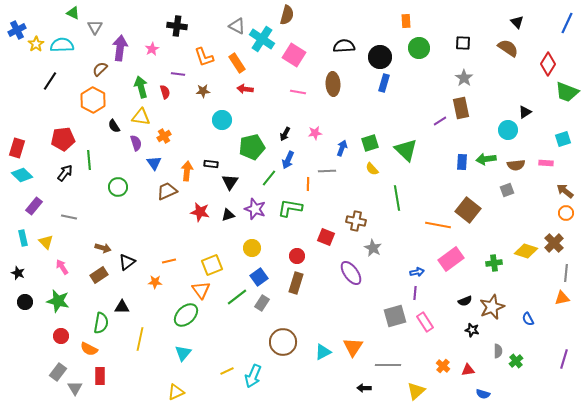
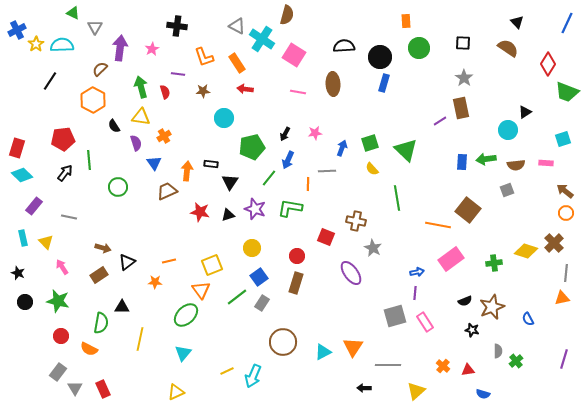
cyan circle at (222, 120): moved 2 px right, 2 px up
red rectangle at (100, 376): moved 3 px right, 13 px down; rotated 24 degrees counterclockwise
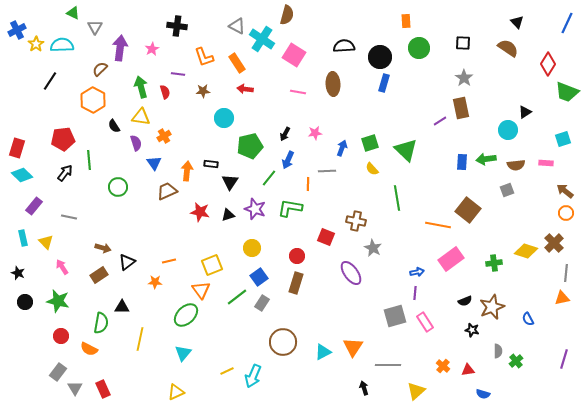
green pentagon at (252, 147): moved 2 px left, 1 px up
black arrow at (364, 388): rotated 72 degrees clockwise
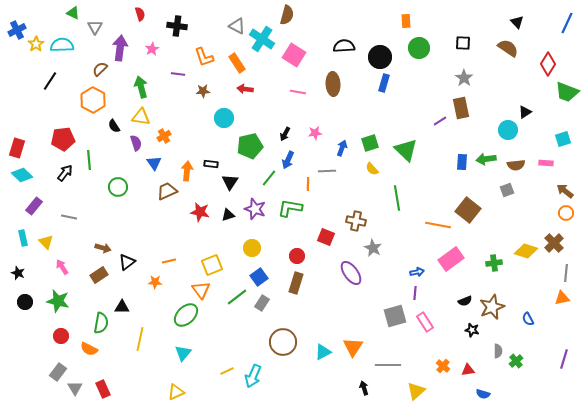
red semicircle at (165, 92): moved 25 px left, 78 px up
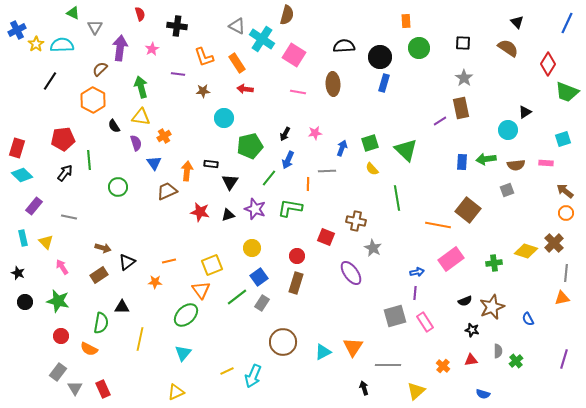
red triangle at (468, 370): moved 3 px right, 10 px up
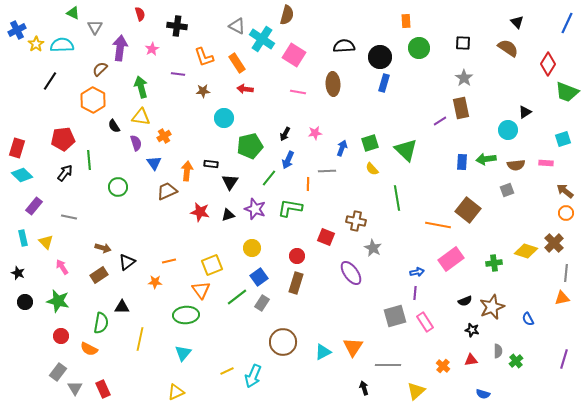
green ellipse at (186, 315): rotated 40 degrees clockwise
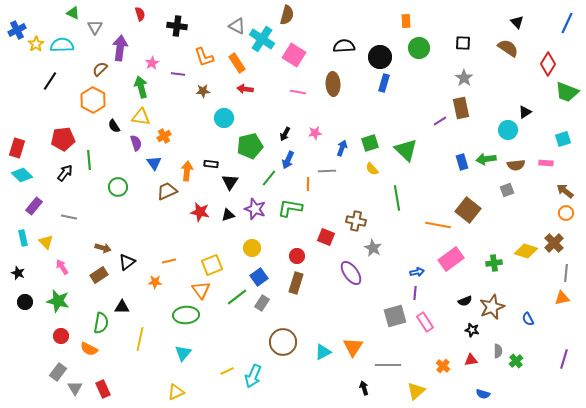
pink star at (152, 49): moved 14 px down
blue rectangle at (462, 162): rotated 21 degrees counterclockwise
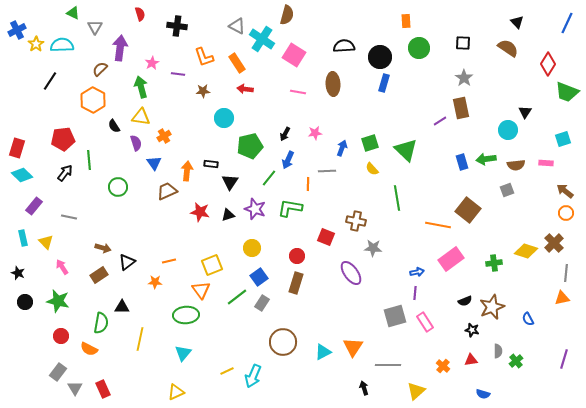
black triangle at (525, 112): rotated 24 degrees counterclockwise
gray star at (373, 248): rotated 24 degrees counterclockwise
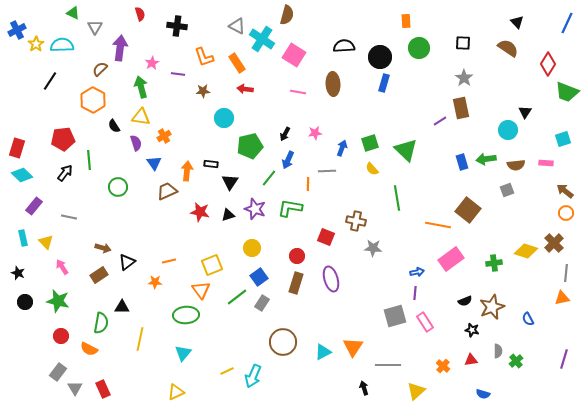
purple ellipse at (351, 273): moved 20 px left, 6 px down; rotated 20 degrees clockwise
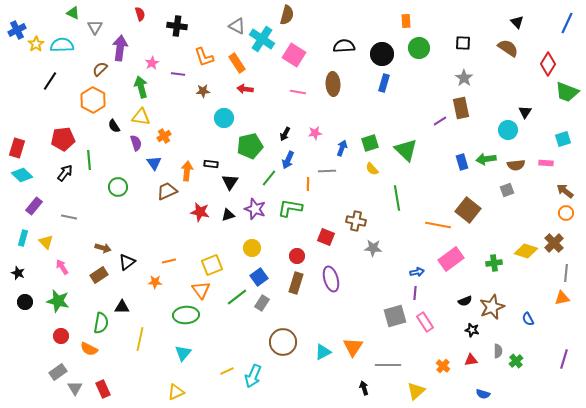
black circle at (380, 57): moved 2 px right, 3 px up
cyan rectangle at (23, 238): rotated 28 degrees clockwise
gray rectangle at (58, 372): rotated 18 degrees clockwise
